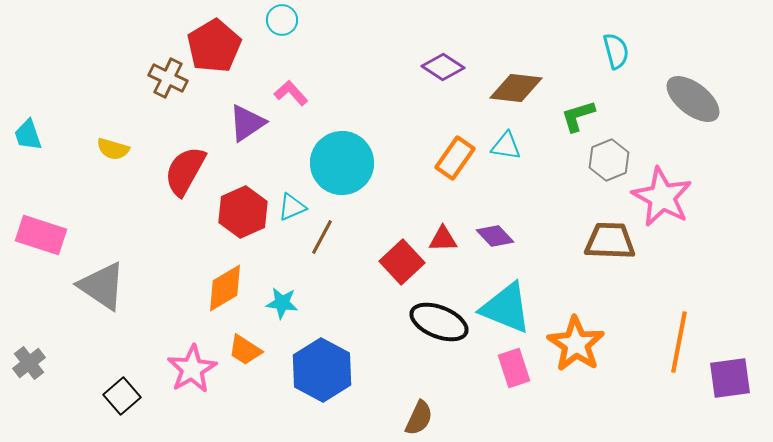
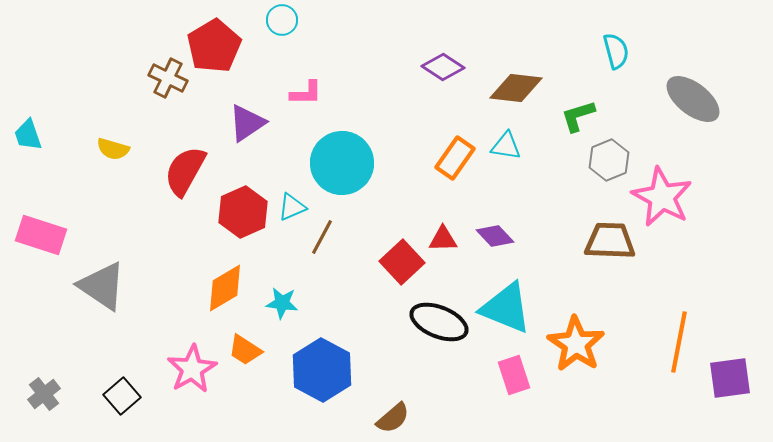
pink L-shape at (291, 93): moved 15 px right; rotated 132 degrees clockwise
gray cross at (29, 363): moved 15 px right, 31 px down
pink rectangle at (514, 368): moved 7 px down
brown semicircle at (419, 418): moved 26 px left; rotated 24 degrees clockwise
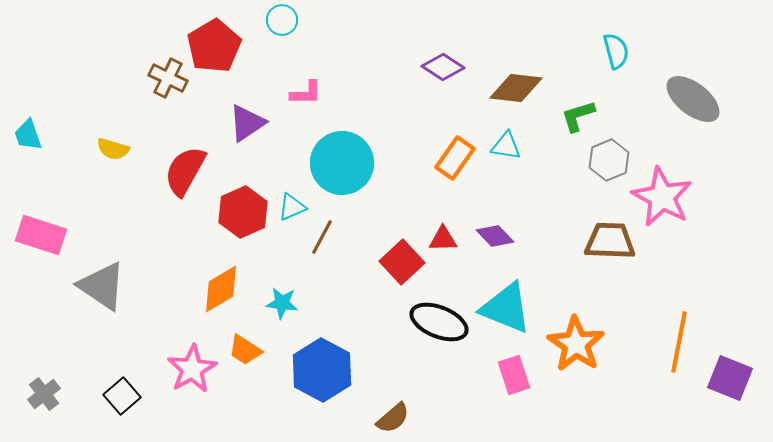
orange diamond at (225, 288): moved 4 px left, 1 px down
purple square at (730, 378): rotated 30 degrees clockwise
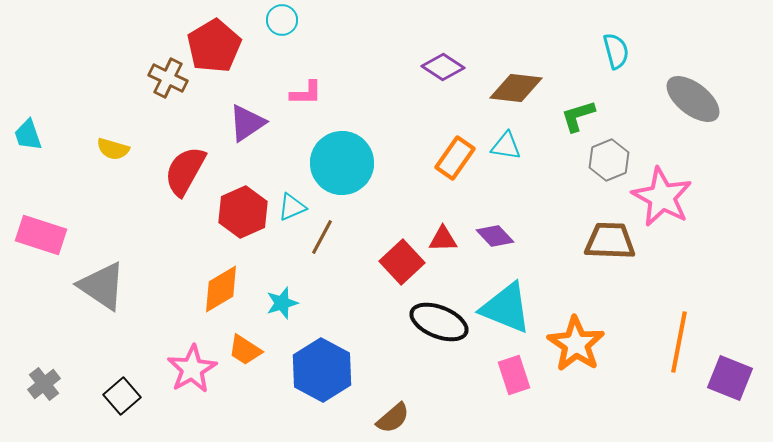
cyan star at (282, 303): rotated 24 degrees counterclockwise
gray cross at (44, 394): moved 10 px up
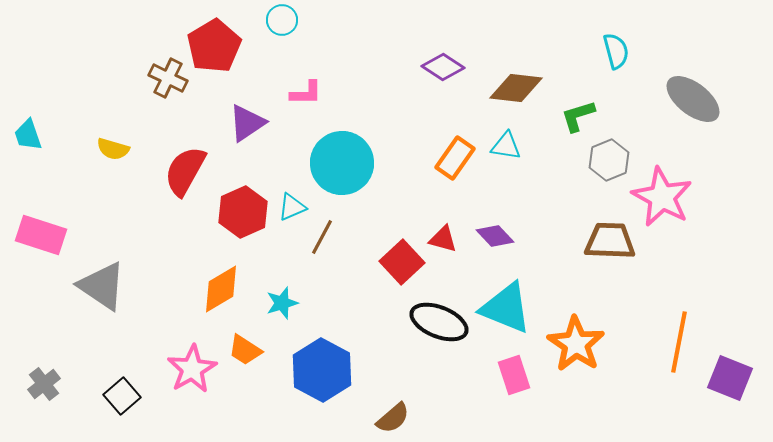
red triangle at (443, 239): rotated 16 degrees clockwise
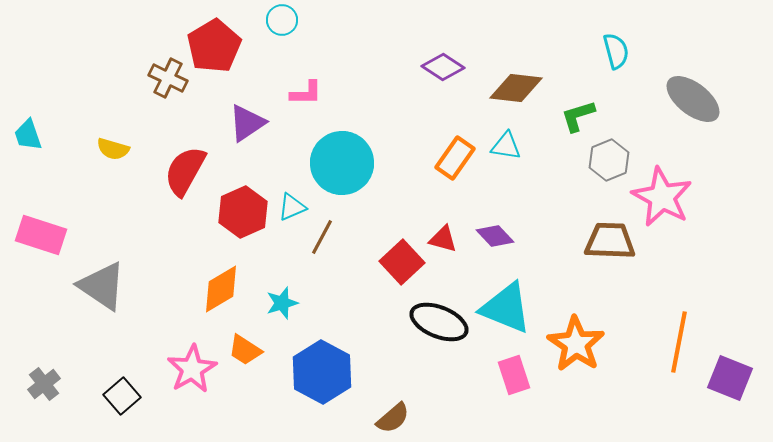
blue hexagon at (322, 370): moved 2 px down
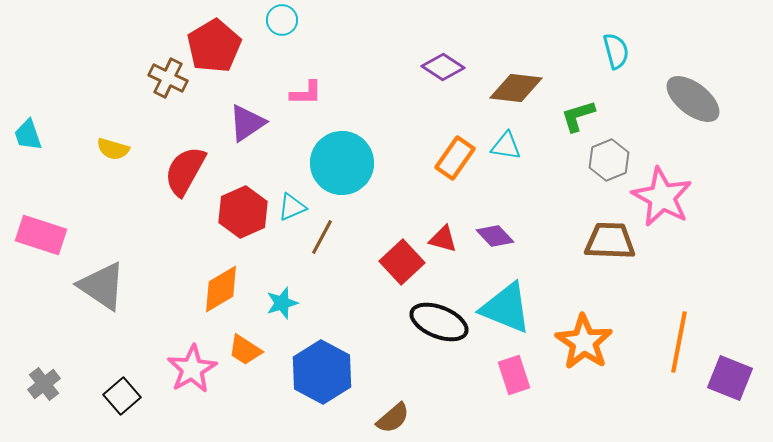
orange star at (576, 344): moved 8 px right, 2 px up
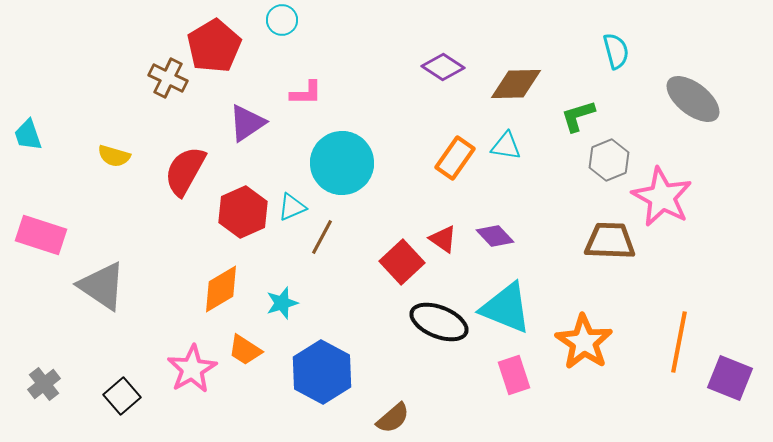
brown diamond at (516, 88): moved 4 px up; rotated 8 degrees counterclockwise
yellow semicircle at (113, 149): moved 1 px right, 7 px down
red triangle at (443, 239): rotated 20 degrees clockwise
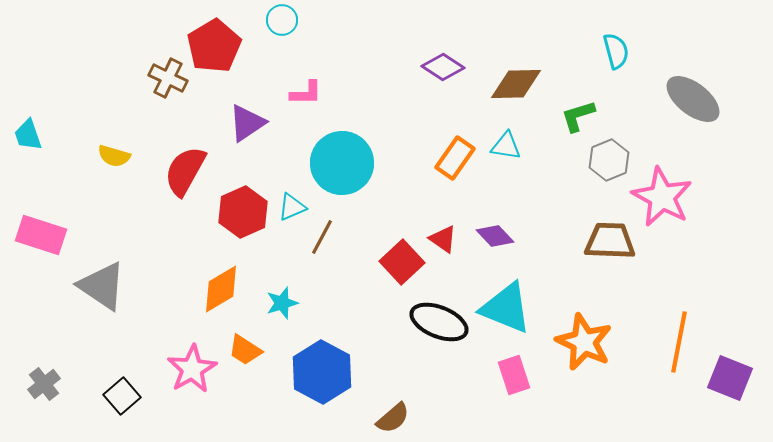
orange star at (584, 342): rotated 8 degrees counterclockwise
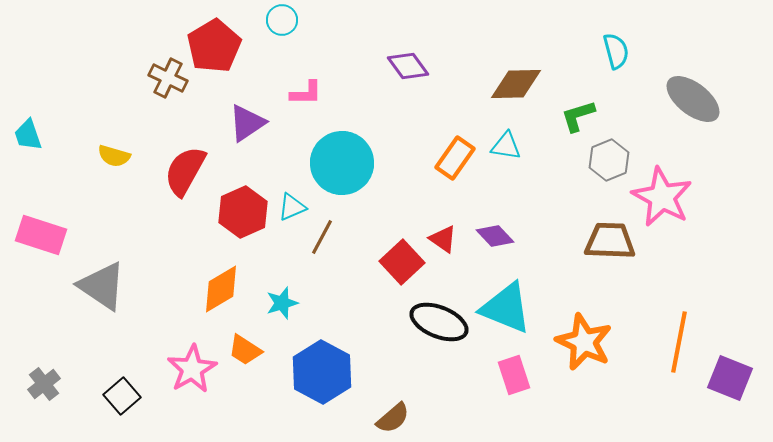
purple diamond at (443, 67): moved 35 px left, 1 px up; rotated 21 degrees clockwise
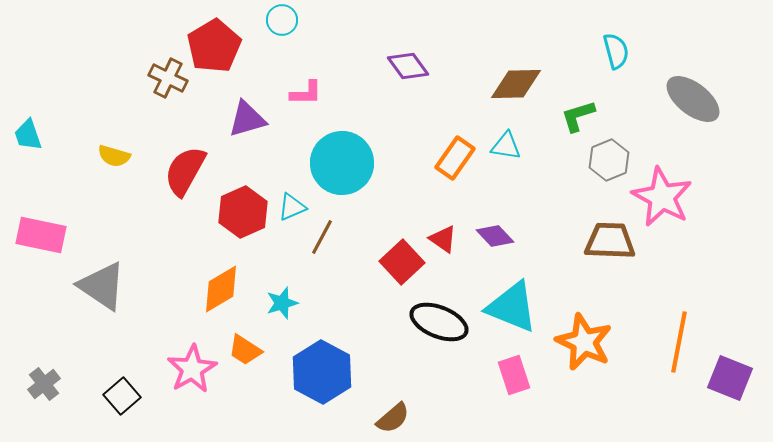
purple triangle at (247, 123): moved 4 px up; rotated 18 degrees clockwise
pink rectangle at (41, 235): rotated 6 degrees counterclockwise
cyan triangle at (506, 308): moved 6 px right, 1 px up
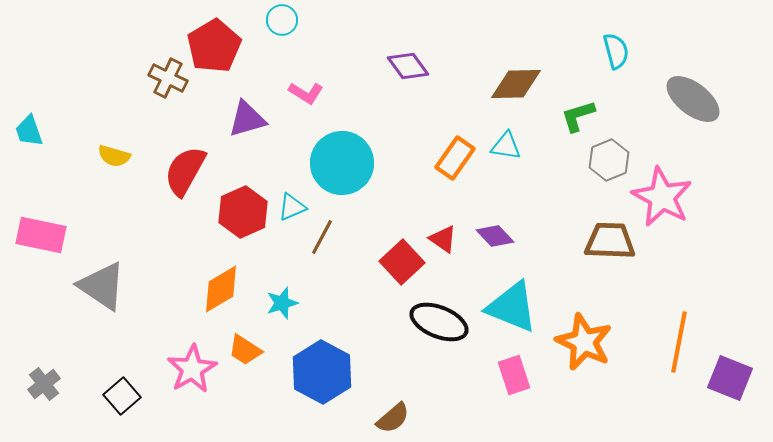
pink L-shape at (306, 93): rotated 32 degrees clockwise
cyan trapezoid at (28, 135): moved 1 px right, 4 px up
